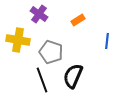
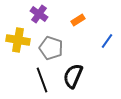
blue line: rotated 28 degrees clockwise
gray pentagon: moved 4 px up
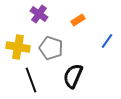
yellow cross: moved 7 px down
black line: moved 11 px left
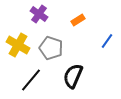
yellow cross: moved 2 px up; rotated 20 degrees clockwise
black line: rotated 60 degrees clockwise
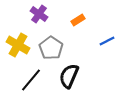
blue line: rotated 28 degrees clockwise
gray pentagon: rotated 15 degrees clockwise
black semicircle: moved 4 px left
